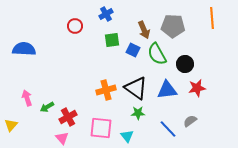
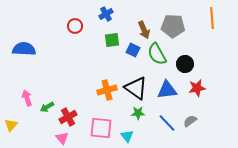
orange cross: moved 1 px right
blue line: moved 1 px left, 6 px up
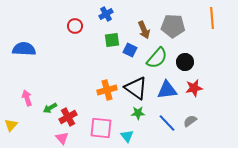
blue square: moved 3 px left
green semicircle: moved 4 px down; rotated 110 degrees counterclockwise
black circle: moved 2 px up
red star: moved 3 px left
green arrow: moved 3 px right, 1 px down
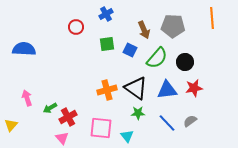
red circle: moved 1 px right, 1 px down
green square: moved 5 px left, 4 px down
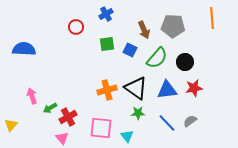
pink arrow: moved 5 px right, 2 px up
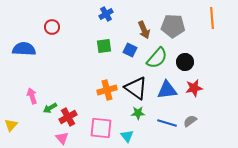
red circle: moved 24 px left
green square: moved 3 px left, 2 px down
blue line: rotated 30 degrees counterclockwise
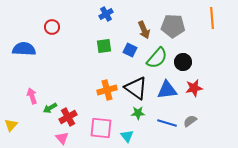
black circle: moved 2 px left
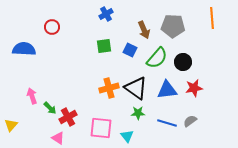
orange cross: moved 2 px right, 2 px up
green arrow: rotated 104 degrees counterclockwise
pink triangle: moved 4 px left; rotated 16 degrees counterclockwise
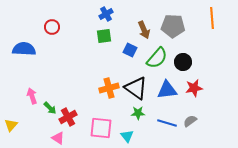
green square: moved 10 px up
